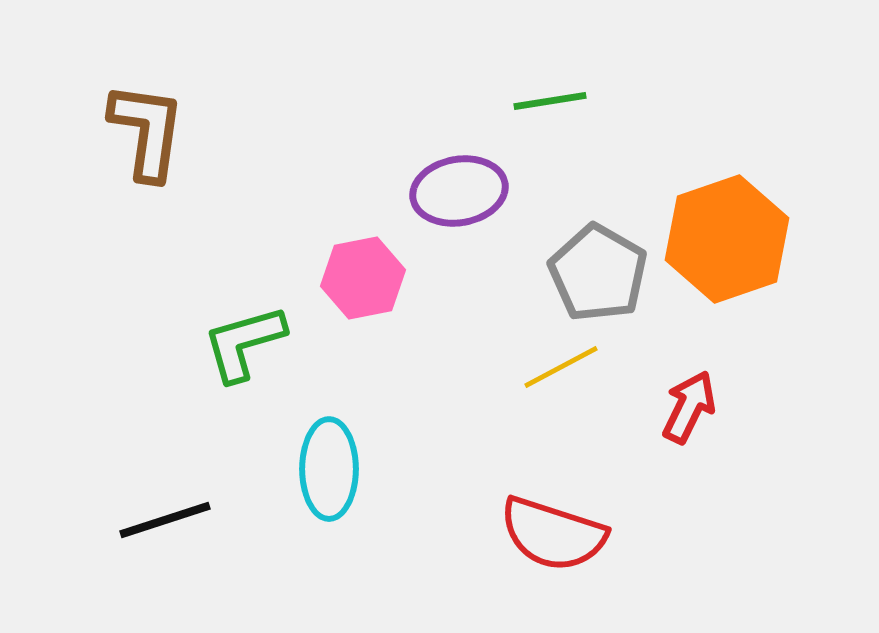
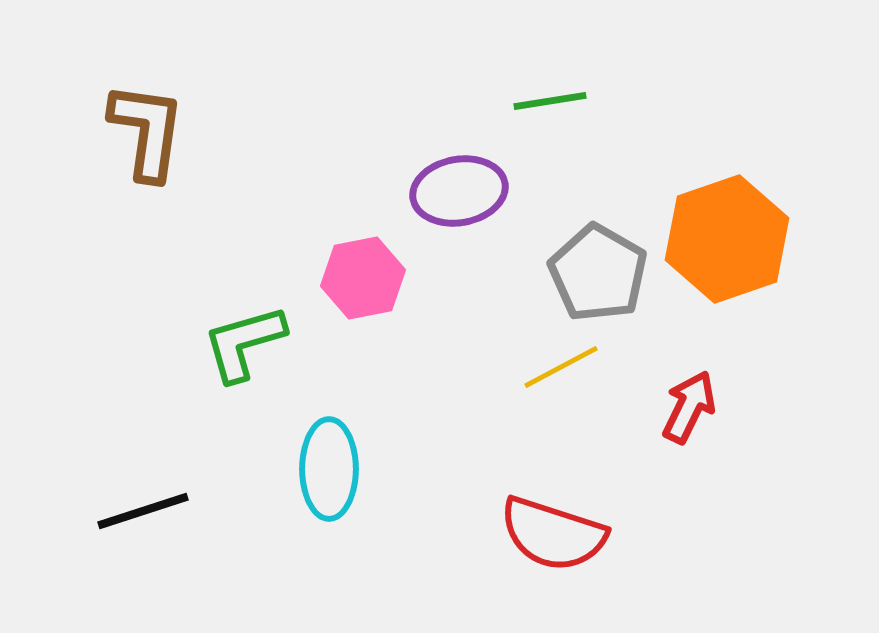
black line: moved 22 px left, 9 px up
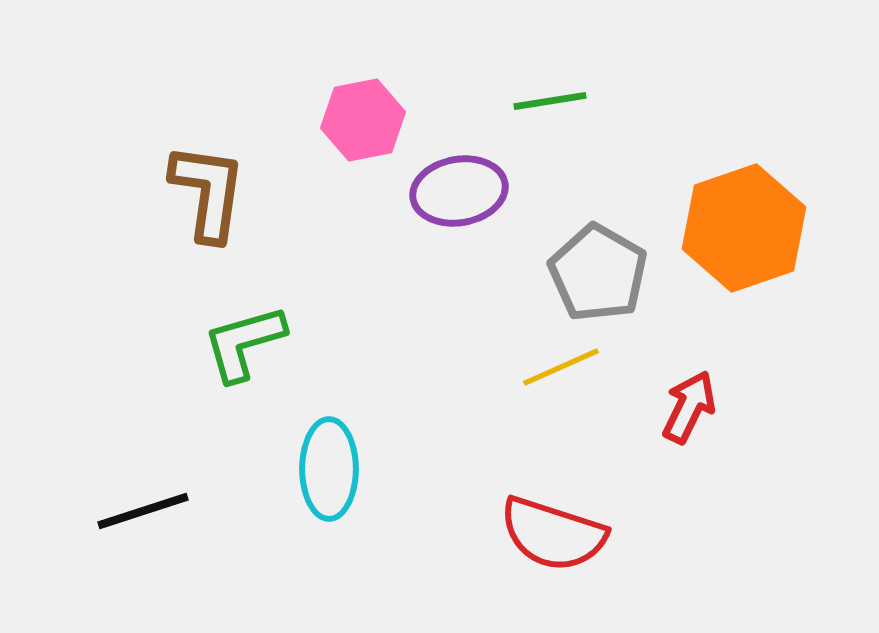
brown L-shape: moved 61 px right, 61 px down
orange hexagon: moved 17 px right, 11 px up
pink hexagon: moved 158 px up
yellow line: rotated 4 degrees clockwise
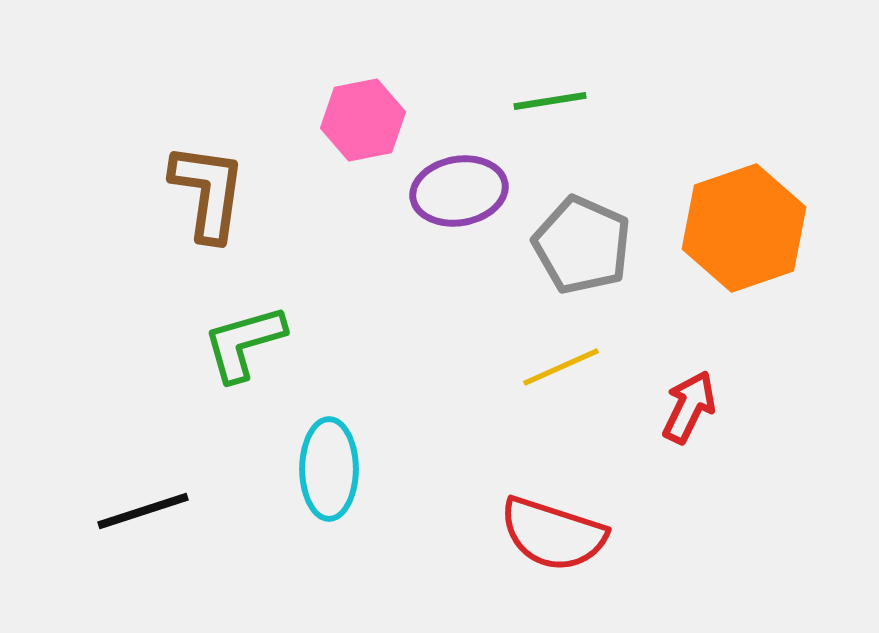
gray pentagon: moved 16 px left, 28 px up; rotated 6 degrees counterclockwise
